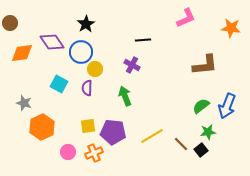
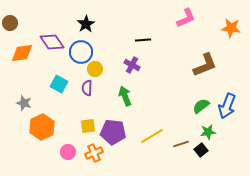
brown L-shape: rotated 16 degrees counterclockwise
brown line: rotated 63 degrees counterclockwise
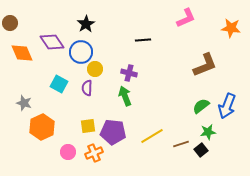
orange diamond: rotated 75 degrees clockwise
purple cross: moved 3 px left, 8 px down; rotated 14 degrees counterclockwise
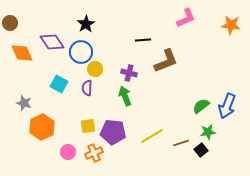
orange star: moved 3 px up
brown L-shape: moved 39 px left, 4 px up
brown line: moved 1 px up
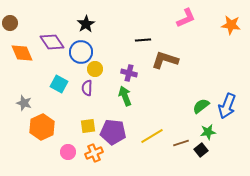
brown L-shape: moved 1 px left, 1 px up; rotated 140 degrees counterclockwise
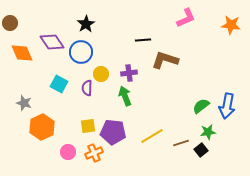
yellow circle: moved 6 px right, 5 px down
purple cross: rotated 21 degrees counterclockwise
blue arrow: rotated 10 degrees counterclockwise
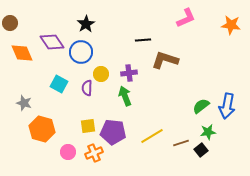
orange hexagon: moved 2 px down; rotated 20 degrees counterclockwise
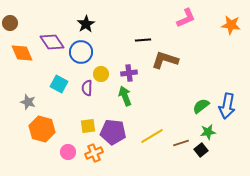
gray star: moved 4 px right, 1 px up
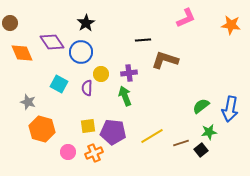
black star: moved 1 px up
blue arrow: moved 3 px right, 3 px down
green star: moved 1 px right
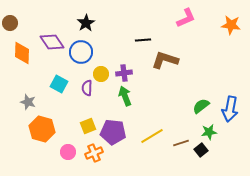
orange diamond: rotated 25 degrees clockwise
purple cross: moved 5 px left
yellow square: rotated 14 degrees counterclockwise
